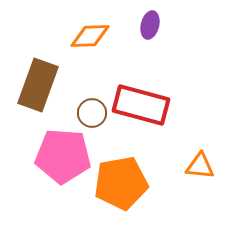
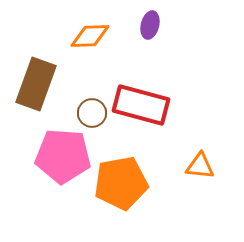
brown rectangle: moved 2 px left, 1 px up
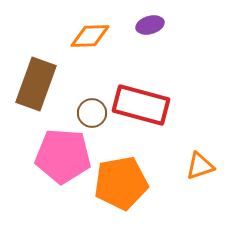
purple ellipse: rotated 60 degrees clockwise
orange triangle: rotated 24 degrees counterclockwise
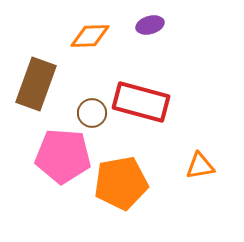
red rectangle: moved 3 px up
orange triangle: rotated 8 degrees clockwise
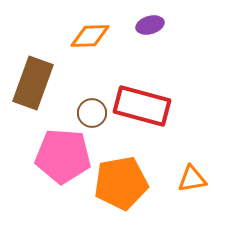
brown rectangle: moved 3 px left, 1 px up
red rectangle: moved 1 px right, 4 px down
orange triangle: moved 8 px left, 13 px down
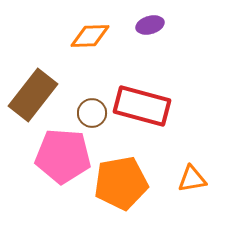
brown rectangle: moved 12 px down; rotated 18 degrees clockwise
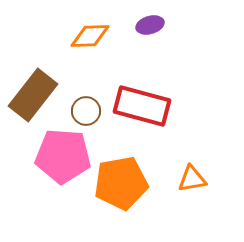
brown circle: moved 6 px left, 2 px up
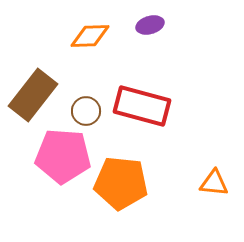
orange triangle: moved 22 px right, 4 px down; rotated 16 degrees clockwise
orange pentagon: rotated 16 degrees clockwise
